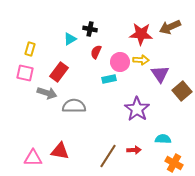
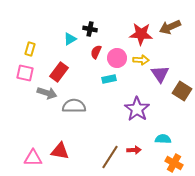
pink circle: moved 3 px left, 4 px up
brown square: rotated 18 degrees counterclockwise
brown line: moved 2 px right, 1 px down
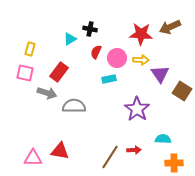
orange cross: rotated 30 degrees counterclockwise
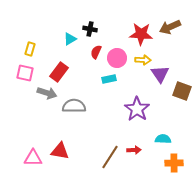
yellow arrow: moved 2 px right
brown square: rotated 12 degrees counterclockwise
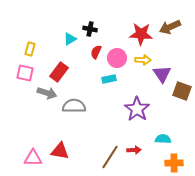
purple triangle: moved 2 px right
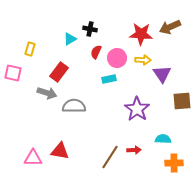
pink square: moved 12 px left
brown square: moved 10 px down; rotated 24 degrees counterclockwise
